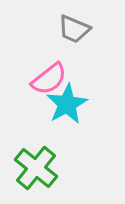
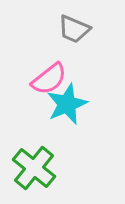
cyan star: rotated 6 degrees clockwise
green cross: moved 2 px left
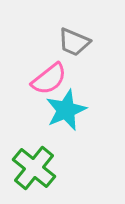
gray trapezoid: moved 13 px down
cyan star: moved 1 px left, 6 px down
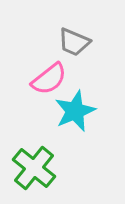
cyan star: moved 9 px right, 1 px down
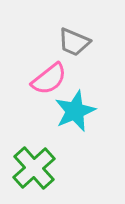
green cross: rotated 9 degrees clockwise
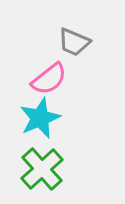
cyan star: moved 35 px left, 7 px down
green cross: moved 8 px right, 1 px down
